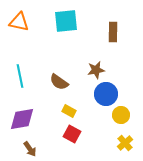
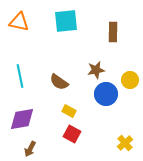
yellow circle: moved 9 px right, 35 px up
brown arrow: rotated 63 degrees clockwise
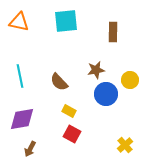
brown semicircle: rotated 12 degrees clockwise
yellow cross: moved 2 px down
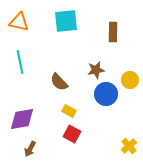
cyan line: moved 14 px up
yellow cross: moved 4 px right, 1 px down
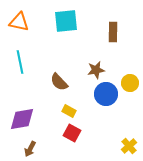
yellow circle: moved 3 px down
red square: moved 1 px up
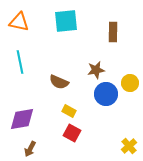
brown semicircle: rotated 24 degrees counterclockwise
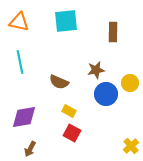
purple diamond: moved 2 px right, 2 px up
yellow cross: moved 2 px right
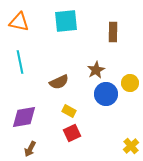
brown star: rotated 18 degrees counterclockwise
brown semicircle: rotated 48 degrees counterclockwise
red square: rotated 36 degrees clockwise
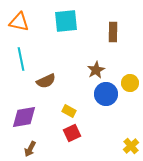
cyan line: moved 1 px right, 3 px up
brown semicircle: moved 13 px left, 1 px up
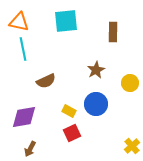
cyan line: moved 2 px right, 10 px up
blue circle: moved 10 px left, 10 px down
yellow cross: moved 1 px right
